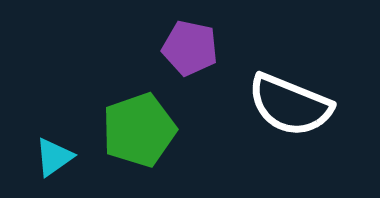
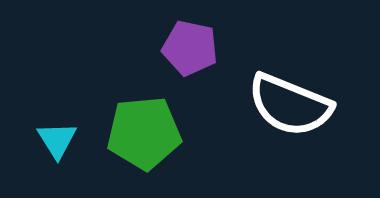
green pentagon: moved 5 px right, 3 px down; rotated 14 degrees clockwise
cyan triangle: moved 3 px right, 17 px up; rotated 27 degrees counterclockwise
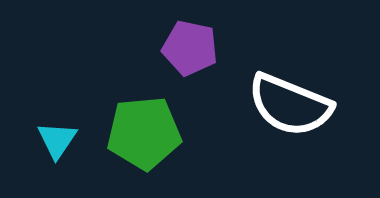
cyan triangle: rotated 6 degrees clockwise
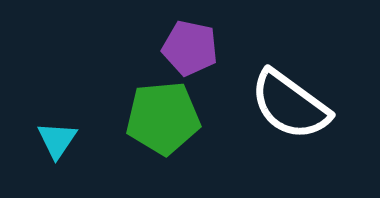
white semicircle: rotated 14 degrees clockwise
green pentagon: moved 19 px right, 15 px up
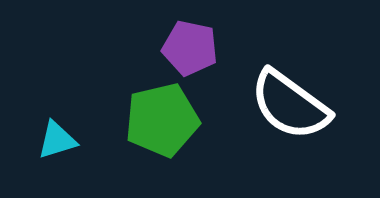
green pentagon: moved 1 px left, 2 px down; rotated 8 degrees counterclockwise
cyan triangle: rotated 39 degrees clockwise
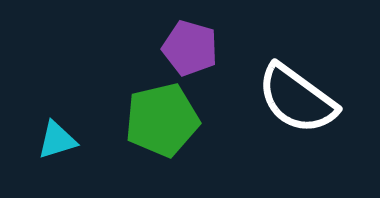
purple pentagon: rotated 4 degrees clockwise
white semicircle: moved 7 px right, 6 px up
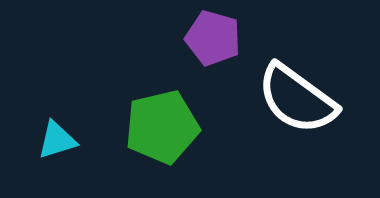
purple pentagon: moved 23 px right, 10 px up
green pentagon: moved 7 px down
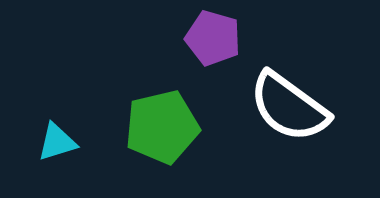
white semicircle: moved 8 px left, 8 px down
cyan triangle: moved 2 px down
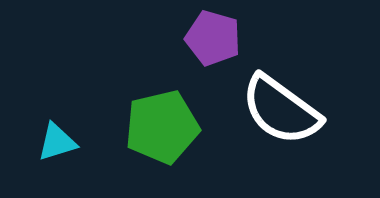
white semicircle: moved 8 px left, 3 px down
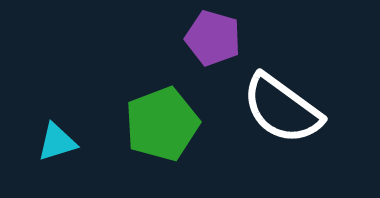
white semicircle: moved 1 px right, 1 px up
green pentagon: moved 3 px up; rotated 8 degrees counterclockwise
